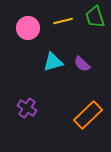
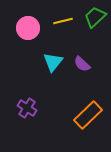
green trapezoid: rotated 65 degrees clockwise
cyan triangle: rotated 35 degrees counterclockwise
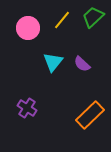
green trapezoid: moved 2 px left
yellow line: moved 1 px left, 1 px up; rotated 36 degrees counterclockwise
orange rectangle: moved 2 px right
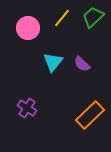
yellow line: moved 2 px up
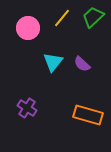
orange rectangle: moved 2 px left; rotated 60 degrees clockwise
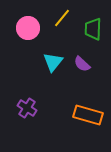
green trapezoid: moved 12 px down; rotated 45 degrees counterclockwise
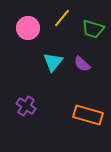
green trapezoid: rotated 75 degrees counterclockwise
purple cross: moved 1 px left, 2 px up
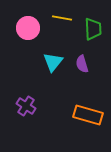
yellow line: rotated 60 degrees clockwise
green trapezoid: rotated 110 degrees counterclockwise
purple semicircle: rotated 30 degrees clockwise
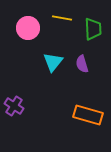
purple cross: moved 12 px left
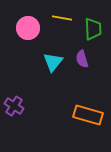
purple semicircle: moved 5 px up
